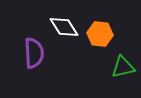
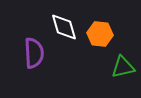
white diamond: rotated 16 degrees clockwise
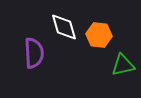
orange hexagon: moved 1 px left, 1 px down
green triangle: moved 2 px up
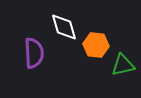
orange hexagon: moved 3 px left, 10 px down
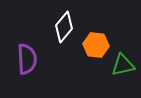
white diamond: rotated 56 degrees clockwise
purple semicircle: moved 7 px left, 6 px down
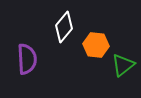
green triangle: rotated 25 degrees counterclockwise
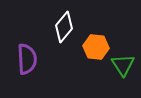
orange hexagon: moved 2 px down
green triangle: rotated 25 degrees counterclockwise
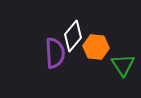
white diamond: moved 9 px right, 9 px down
purple semicircle: moved 28 px right, 6 px up
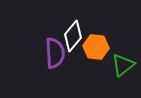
green triangle: rotated 25 degrees clockwise
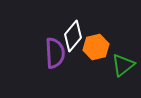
orange hexagon: rotated 20 degrees counterclockwise
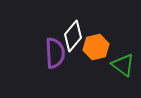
green triangle: rotated 45 degrees counterclockwise
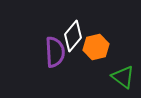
purple semicircle: moved 1 px up
green triangle: moved 12 px down
